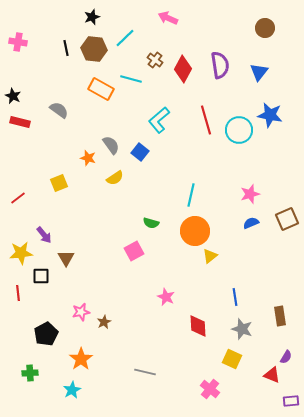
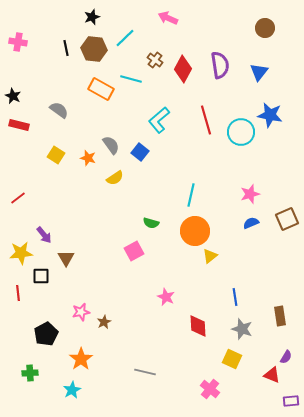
red rectangle at (20, 122): moved 1 px left, 3 px down
cyan circle at (239, 130): moved 2 px right, 2 px down
yellow square at (59, 183): moved 3 px left, 28 px up; rotated 36 degrees counterclockwise
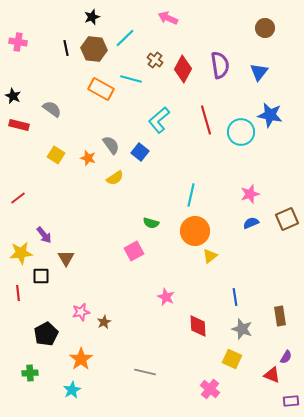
gray semicircle at (59, 110): moved 7 px left, 1 px up
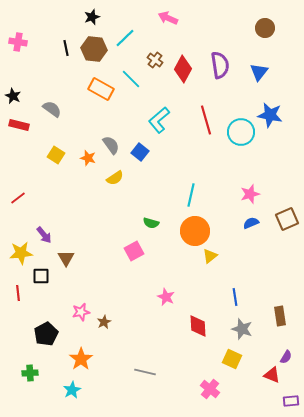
cyan line at (131, 79): rotated 30 degrees clockwise
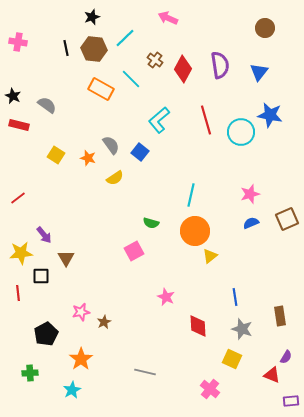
gray semicircle at (52, 109): moved 5 px left, 4 px up
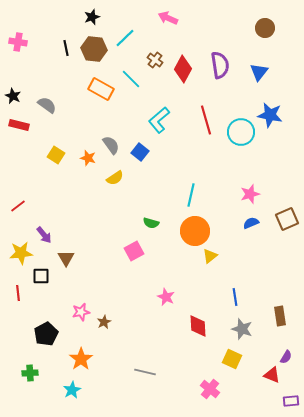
red line at (18, 198): moved 8 px down
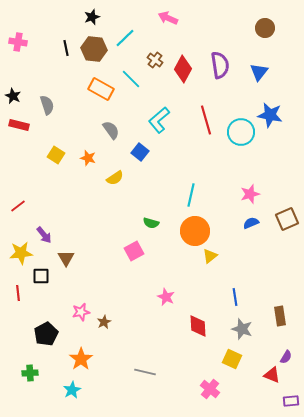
gray semicircle at (47, 105): rotated 36 degrees clockwise
gray semicircle at (111, 145): moved 15 px up
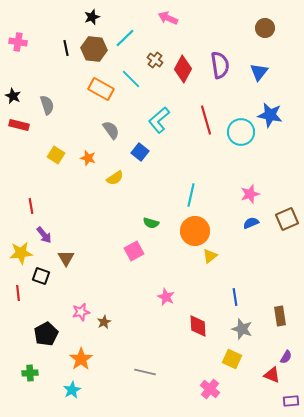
red line at (18, 206): moved 13 px right; rotated 63 degrees counterclockwise
black square at (41, 276): rotated 18 degrees clockwise
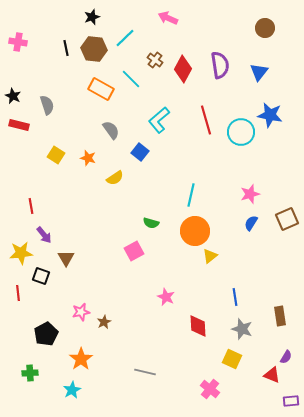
blue semicircle at (251, 223): rotated 35 degrees counterclockwise
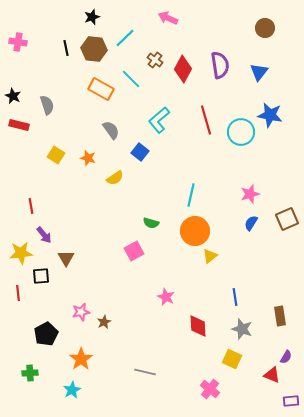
black square at (41, 276): rotated 24 degrees counterclockwise
